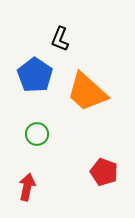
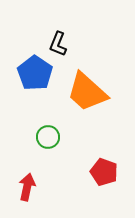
black L-shape: moved 2 px left, 5 px down
blue pentagon: moved 2 px up
green circle: moved 11 px right, 3 px down
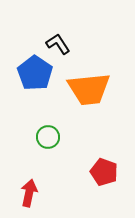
black L-shape: rotated 125 degrees clockwise
orange trapezoid: moved 2 px right, 3 px up; rotated 48 degrees counterclockwise
red arrow: moved 2 px right, 6 px down
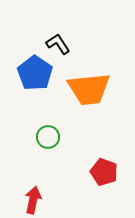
red arrow: moved 4 px right, 7 px down
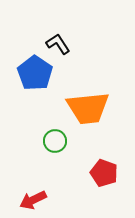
orange trapezoid: moved 1 px left, 19 px down
green circle: moved 7 px right, 4 px down
red pentagon: moved 1 px down
red arrow: rotated 128 degrees counterclockwise
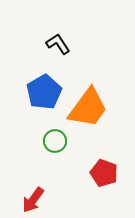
blue pentagon: moved 9 px right, 19 px down; rotated 8 degrees clockwise
orange trapezoid: rotated 48 degrees counterclockwise
red arrow: rotated 28 degrees counterclockwise
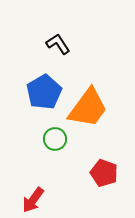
green circle: moved 2 px up
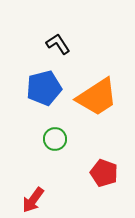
blue pentagon: moved 4 px up; rotated 16 degrees clockwise
orange trapezoid: moved 9 px right, 11 px up; rotated 21 degrees clockwise
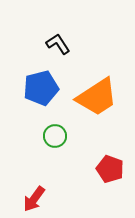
blue pentagon: moved 3 px left
green circle: moved 3 px up
red pentagon: moved 6 px right, 4 px up
red arrow: moved 1 px right, 1 px up
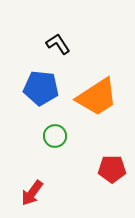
blue pentagon: rotated 20 degrees clockwise
red pentagon: moved 2 px right; rotated 20 degrees counterclockwise
red arrow: moved 2 px left, 6 px up
